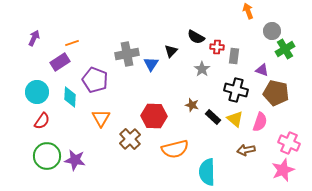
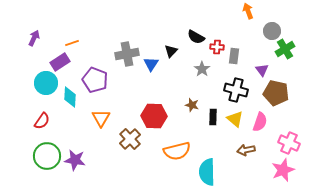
purple triangle: rotated 32 degrees clockwise
cyan circle: moved 9 px right, 9 px up
black rectangle: rotated 49 degrees clockwise
orange semicircle: moved 2 px right, 2 px down
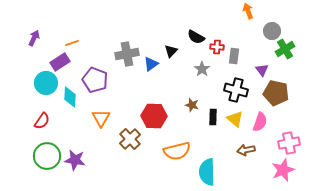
blue triangle: rotated 21 degrees clockwise
pink cross: rotated 35 degrees counterclockwise
